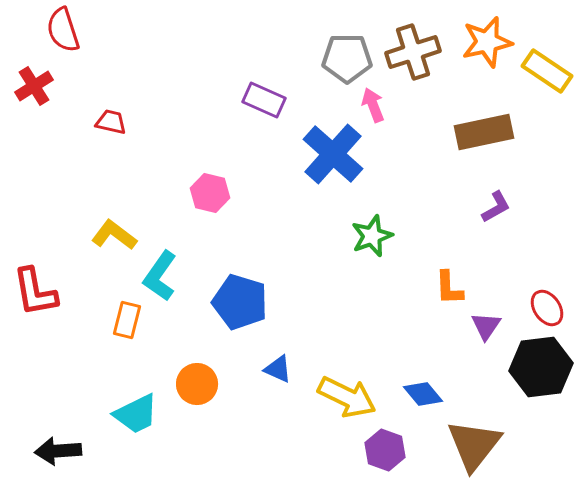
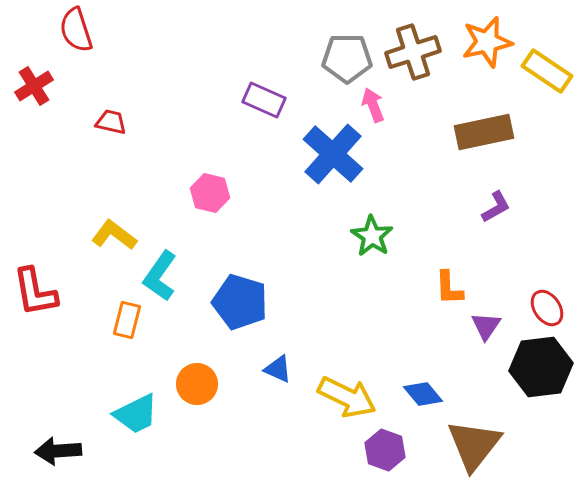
red semicircle: moved 13 px right
green star: rotated 18 degrees counterclockwise
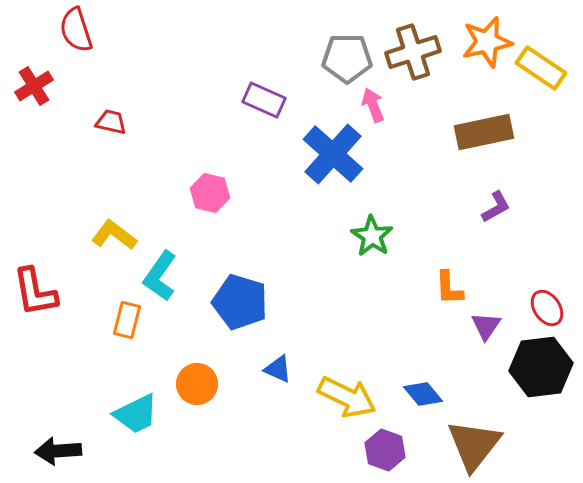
yellow rectangle: moved 6 px left, 3 px up
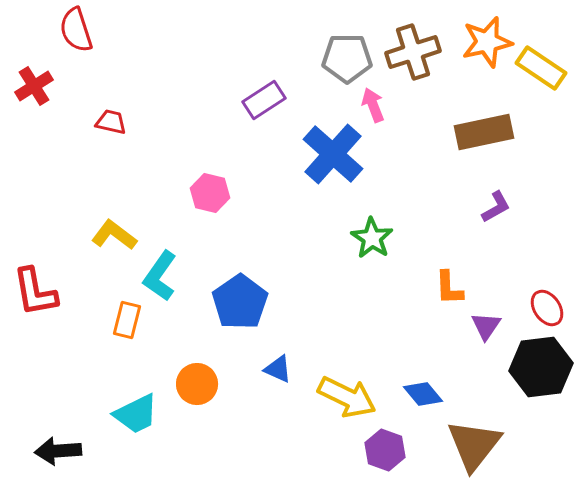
purple rectangle: rotated 57 degrees counterclockwise
green star: moved 2 px down
blue pentagon: rotated 20 degrees clockwise
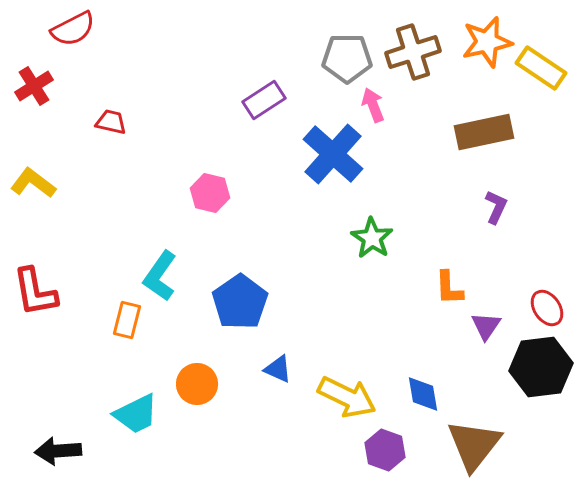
red semicircle: moved 3 px left, 1 px up; rotated 99 degrees counterclockwise
purple L-shape: rotated 36 degrees counterclockwise
yellow L-shape: moved 81 px left, 52 px up
blue diamond: rotated 30 degrees clockwise
